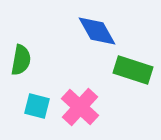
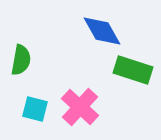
blue diamond: moved 5 px right
cyan square: moved 2 px left, 3 px down
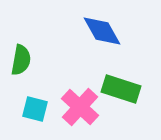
green rectangle: moved 12 px left, 19 px down
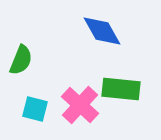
green semicircle: rotated 12 degrees clockwise
green rectangle: rotated 12 degrees counterclockwise
pink cross: moved 2 px up
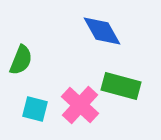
green rectangle: moved 3 px up; rotated 9 degrees clockwise
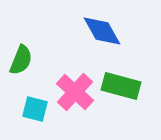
pink cross: moved 5 px left, 13 px up
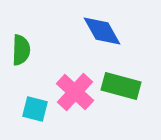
green semicircle: moved 10 px up; rotated 20 degrees counterclockwise
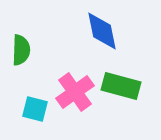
blue diamond: rotated 18 degrees clockwise
pink cross: rotated 12 degrees clockwise
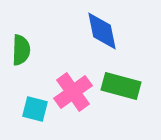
pink cross: moved 2 px left
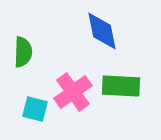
green semicircle: moved 2 px right, 2 px down
green rectangle: rotated 12 degrees counterclockwise
